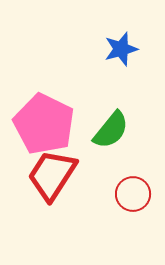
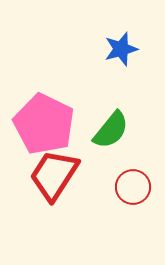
red trapezoid: moved 2 px right
red circle: moved 7 px up
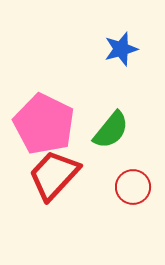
red trapezoid: rotated 10 degrees clockwise
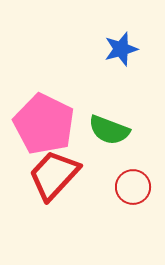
green semicircle: moved 2 px left; rotated 72 degrees clockwise
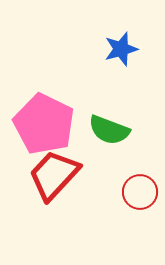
red circle: moved 7 px right, 5 px down
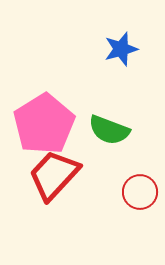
pink pentagon: rotated 14 degrees clockwise
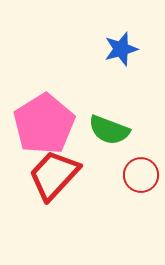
red circle: moved 1 px right, 17 px up
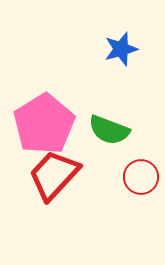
red circle: moved 2 px down
